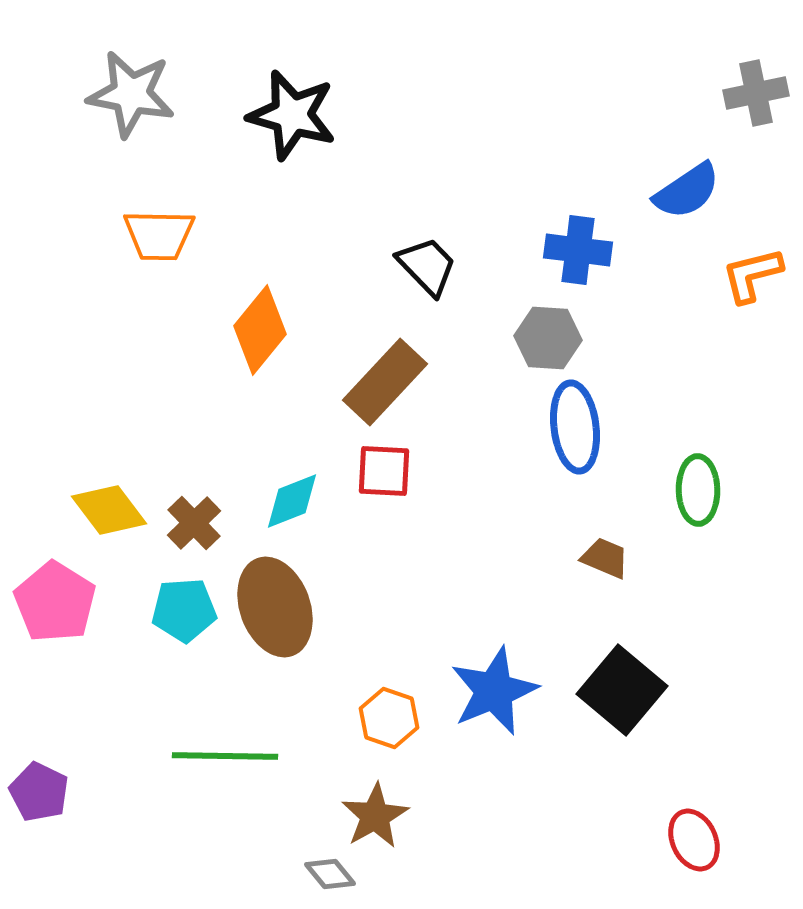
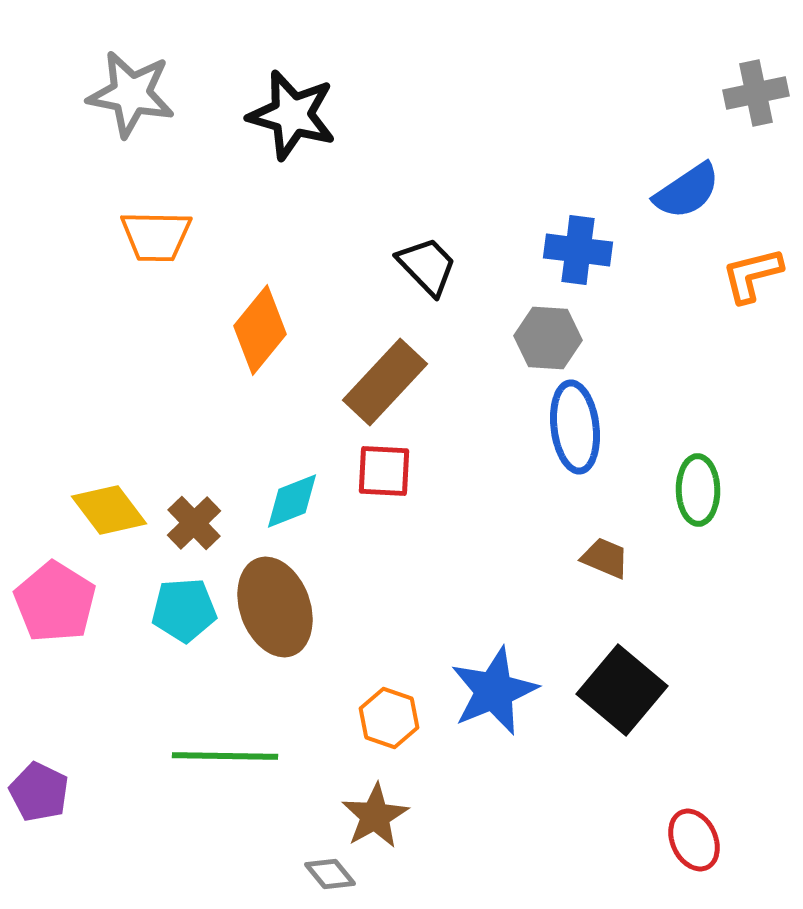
orange trapezoid: moved 3 px left, 1 px down
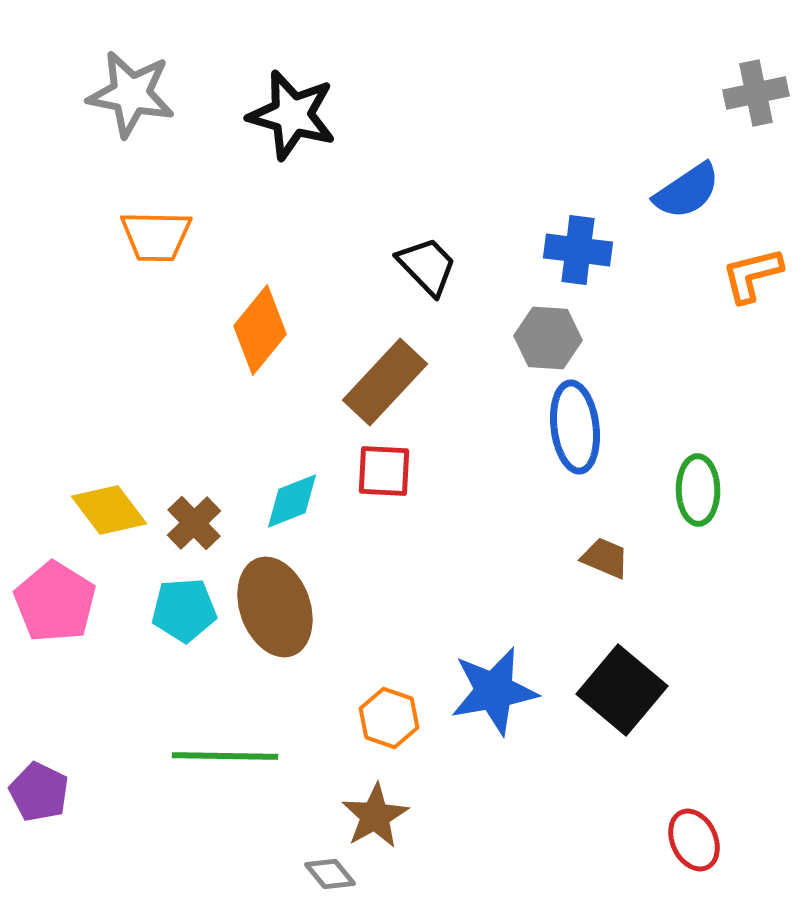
blue star: rotated 12 degrees clockwise
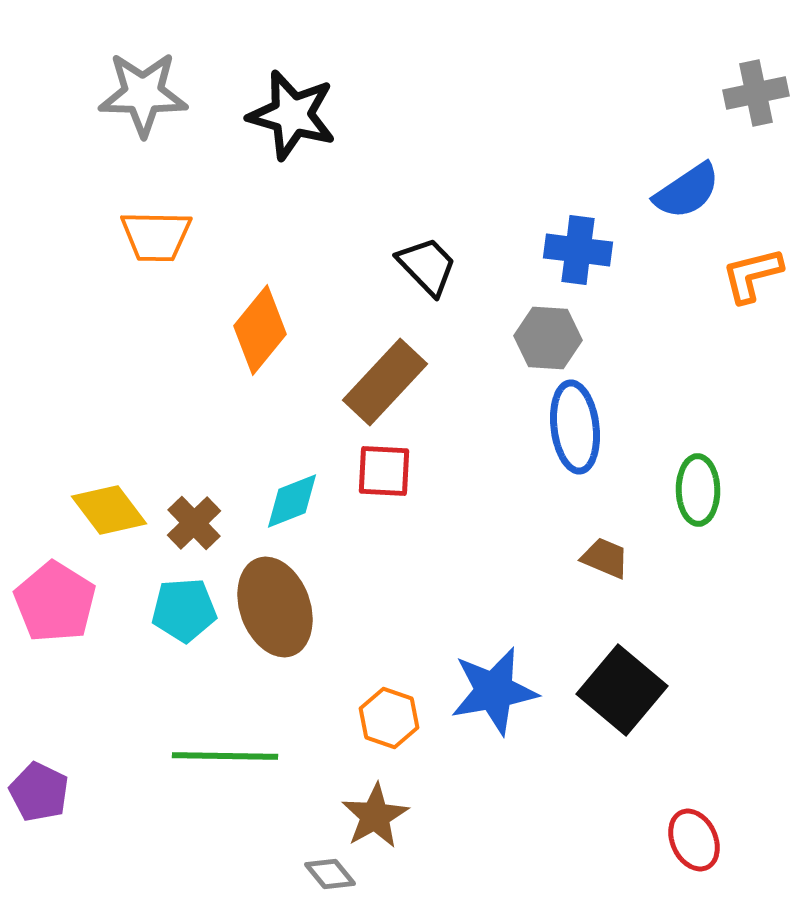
gray star: moved 12 px right; rotated 10 degrees counterclockwise
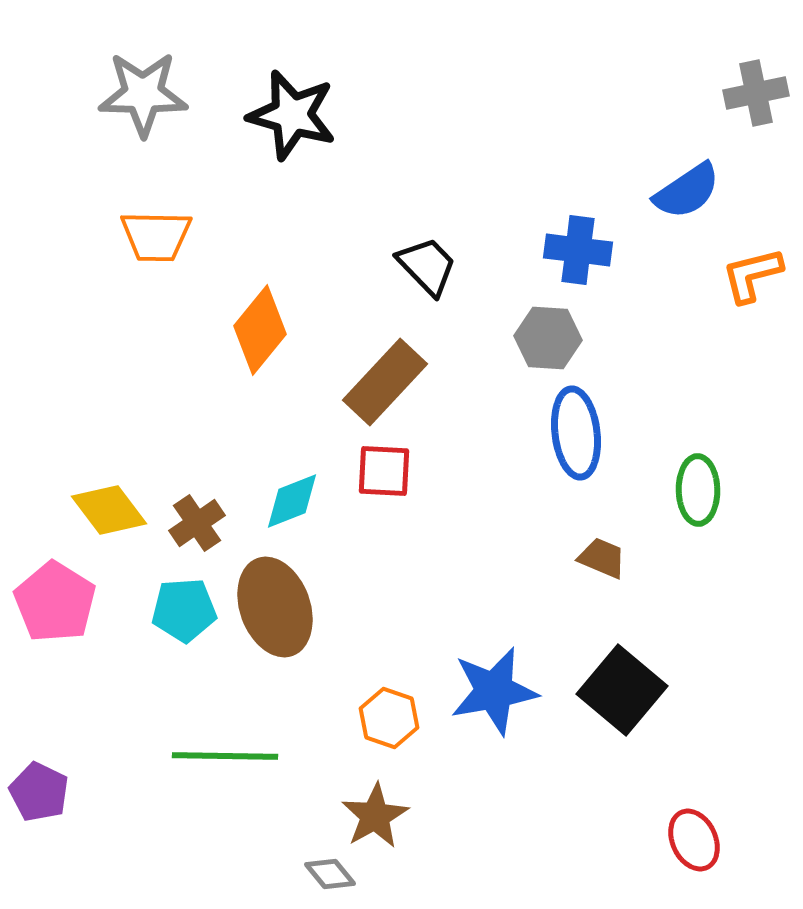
blue ellipse: moved 1 px right, 6 px down
brown cross: moved 3 px right; rotated 10 degrees clockwise
brown trapezoid: moved 3 px left
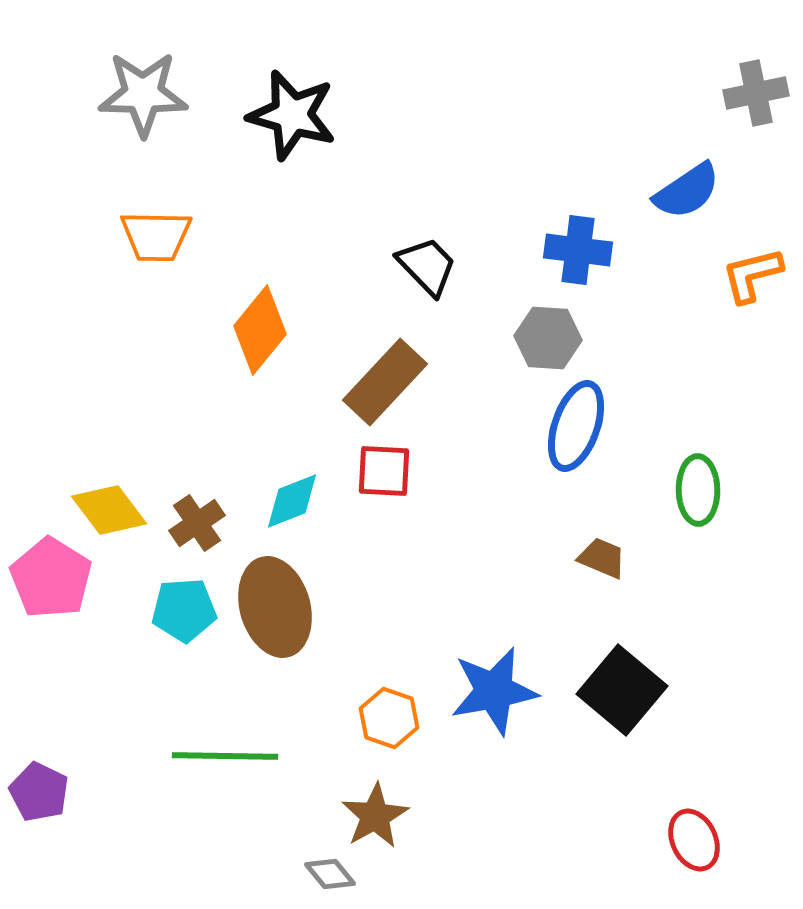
blue ellipse: moved 7 px up; rotated 26 degrees clockwise
pink pentagon: moved 4 px left, 24 px up
brown ellipse: rotated 4 degrees clockwise
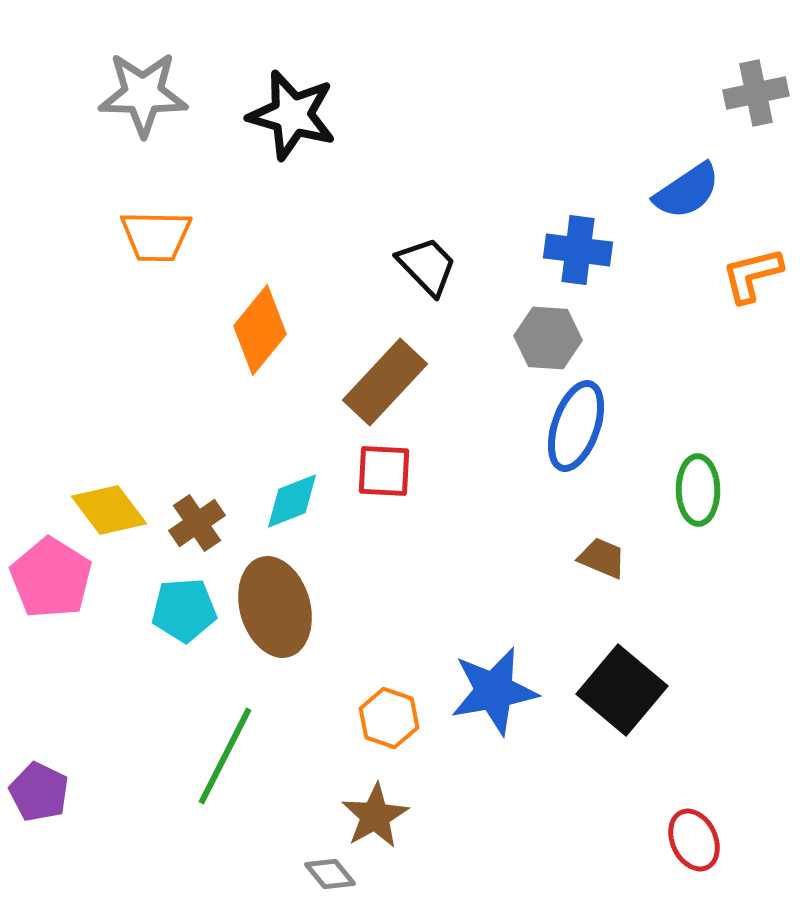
green line: rotated 64 degrees counterclockwise
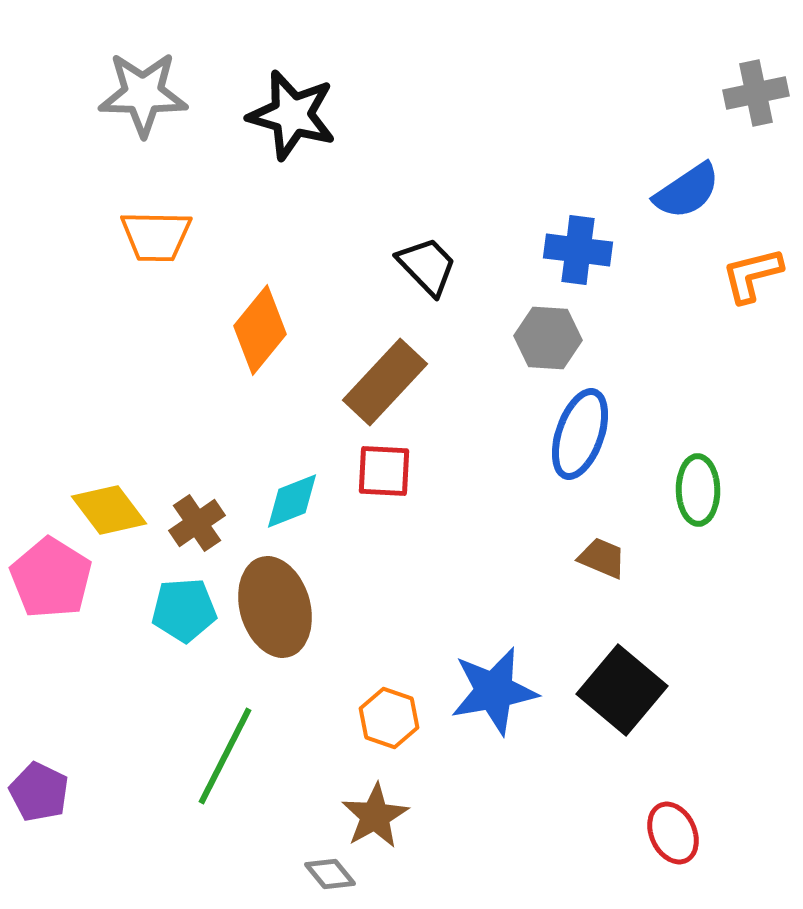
blue ellipse: moved 4 px right, 8 px down
red ellipse: moved 21 px left, 7 px up
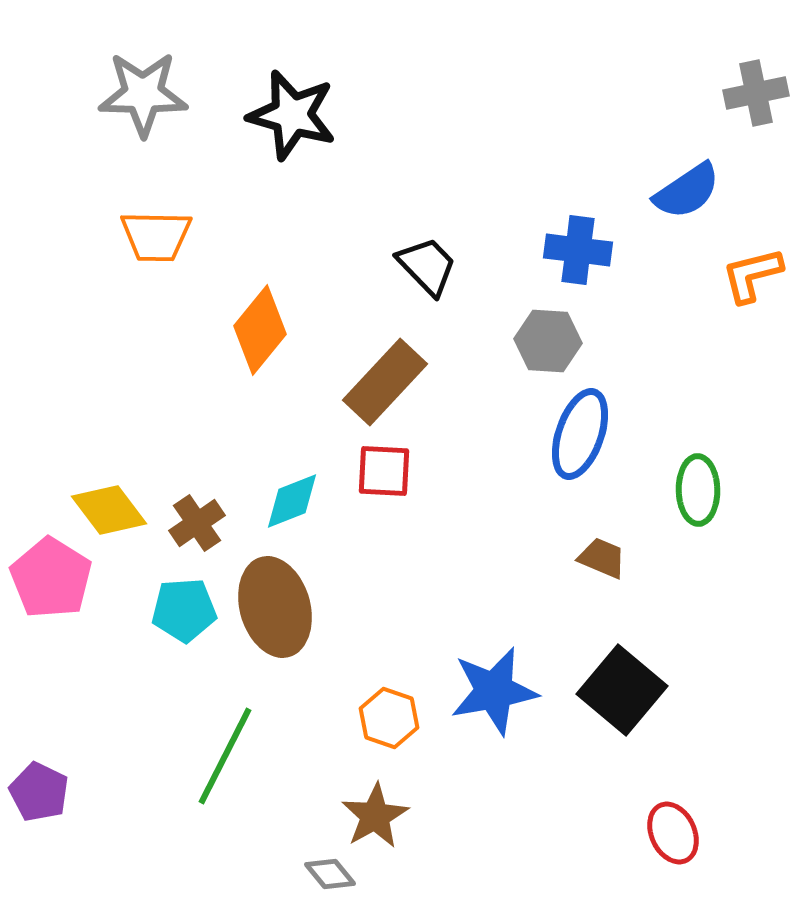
gray hexagon: moved 3 px down
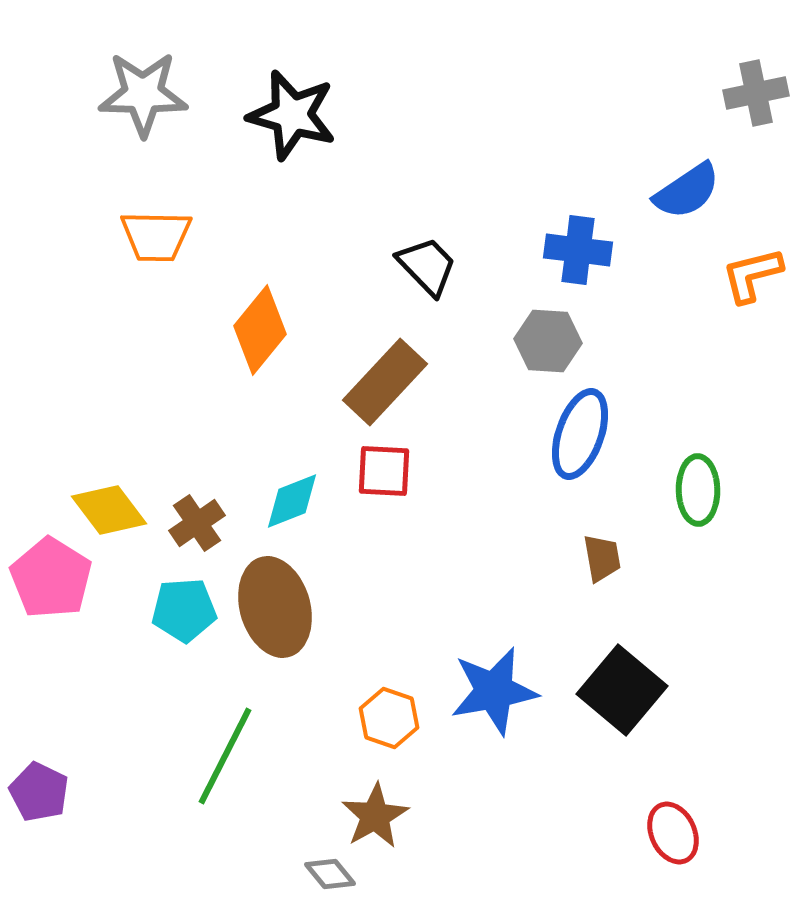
brown trapezoid: rotated 57 degrees clockwise
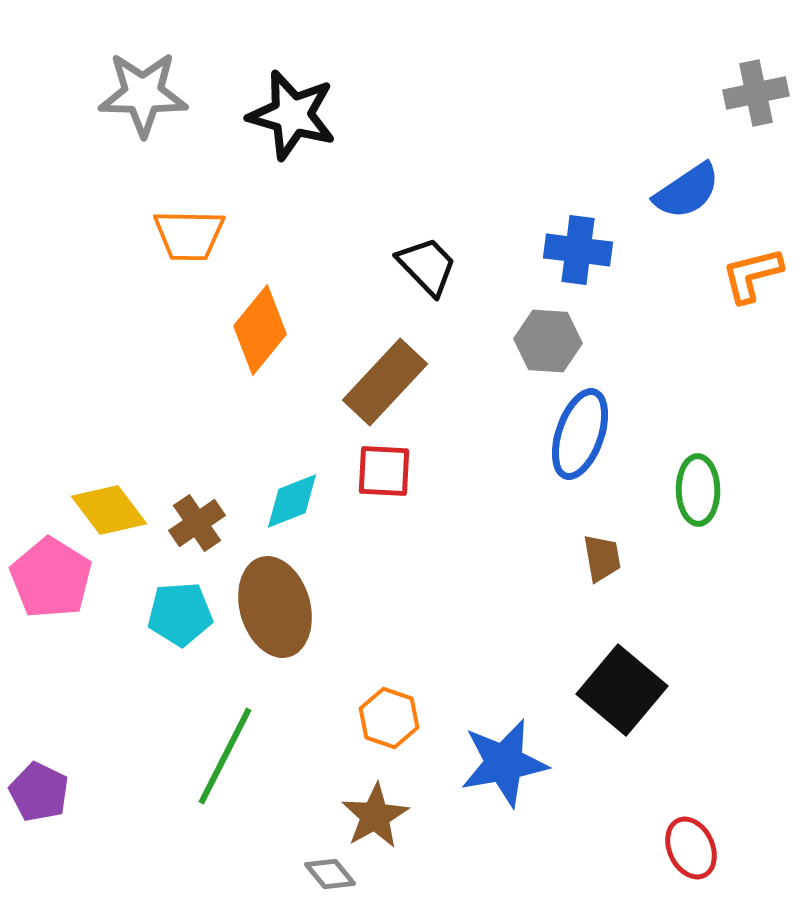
orange trapezoid: moved 33 px right, 1 px up
cyan pentagon: moved 4 px left, 4 px down
blue star: moved 10 px right, 72 px down
red ellipse: moved 18 px right, 15 px down
